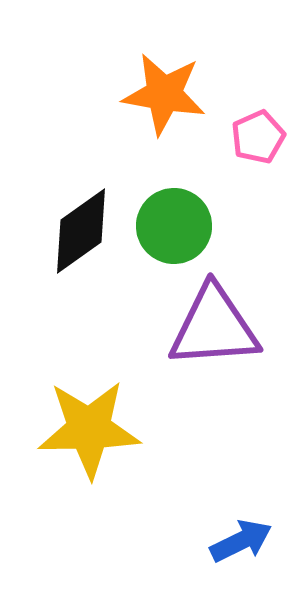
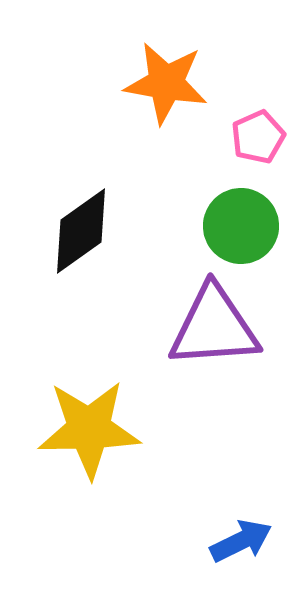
orange star: moved 2 px right, 11 px up
green circle: moved 67 px right
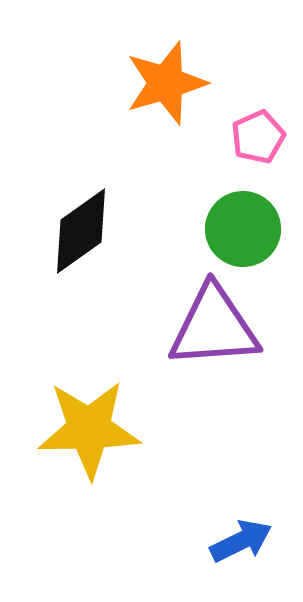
orange star: rotated 26 degrees counterclockwise
green circle: moved 2 px right, 3 px down
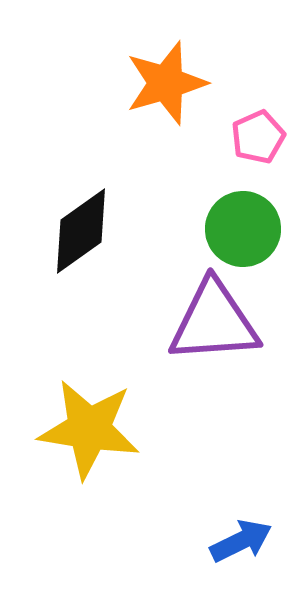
purple triangle: moved 5 px up
yellow star: rotated 10 degrees clockwise
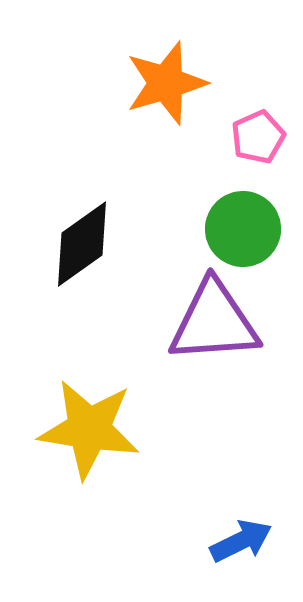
black diamond: moved 1 px right, 13 px down
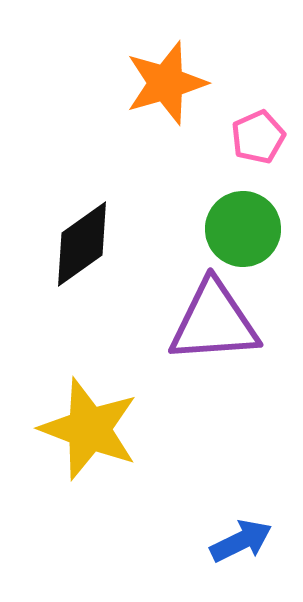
yellow star: rotated 12 degrees clockwise
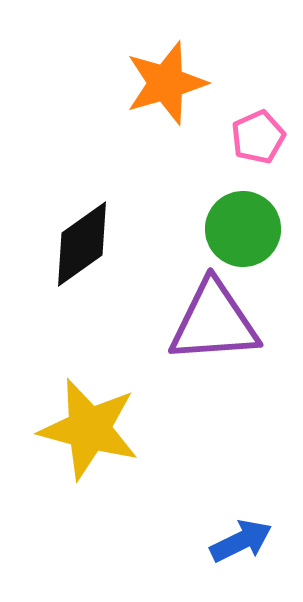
yellow star: rotated 6 degrees counterclockwise
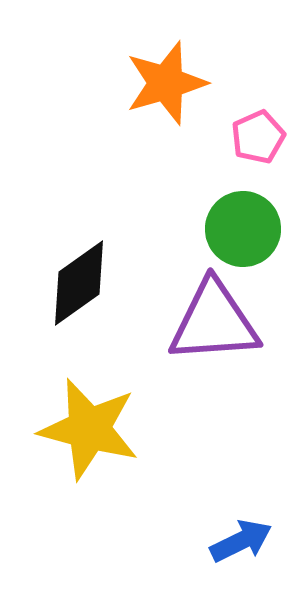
black diamond: moved 3 px left, 39 px down
